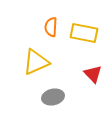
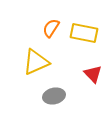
orange semicircle: moved 1 px down; rotated 30 degrees clockwise
gray ellipse: moved 1 px right, 1 px up
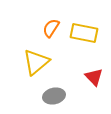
yellow triangle: rotated 16 degrees counterclockwise
red triangle: moved 1 px right, 3 px down
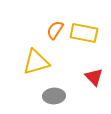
orange semicircle: moved 4 px right, 2 px down
yellow triangle: rotated 24 degrees clockwise
gray ellipse: rotated 10 degrees clockwise
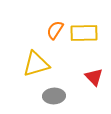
yellow rectangle: rotated 12 degrees counterclockwise
yellow triangle: moved 2 px down
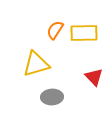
gray ellipse: moved 2 px left, 1 px down
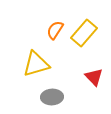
yellow rectangle: rotated 48 degrees counterclockwise
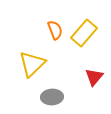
orange semicircle: rotated 126 degrees clockwise
yellow triangle: moved 4 px left; rotated 28 degrees counterclockwise
red triangle: rotated 24 degrees clockwise
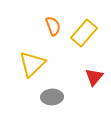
orange semicircle: moved 2 px left, 4 px up
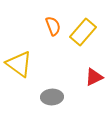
yellow rectangle: moved 1 px left, 1 px up
yellow triangle: moved 13 px left; rotated 40 degrees counterclockwise
red triangle: rotated 24 degrees clockwise
